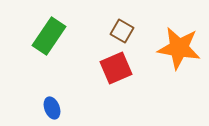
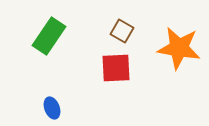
red square: rotated 20 degrees clockwise
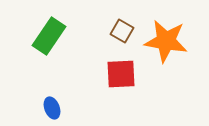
orange star: moved 13 px left, 7 px up
red square: moved 5 px right, 6 px down
